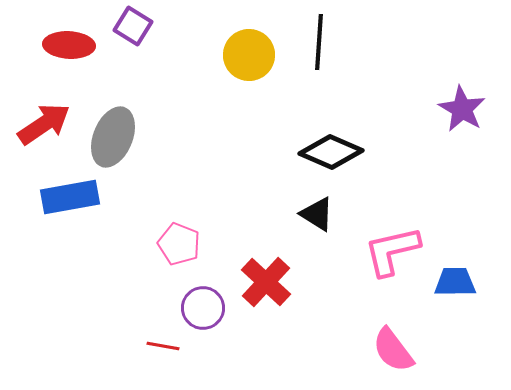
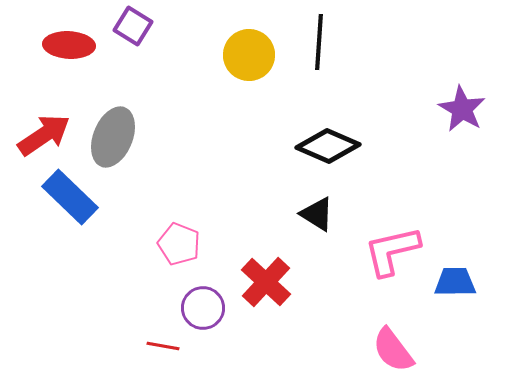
red arrow: moved 11 px down
black diamond: moved 3 px left, 6 px up
blue rectangle: rotated 54 degrees clockwise
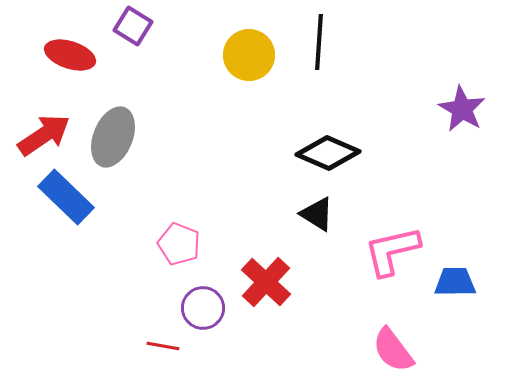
red ellipse: moved 1 px right, 10 px down; rotated 15 degrees clockwise
black diamond: moved 7 px down
blue rectangle: moved 4 px left
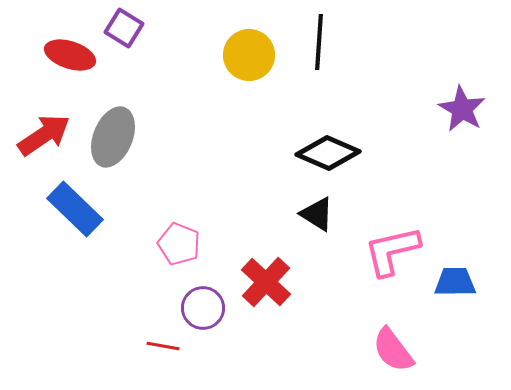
purple square: moved 9 px left, 2 px down
blue rectangle: moved 9 px right, 12 px down
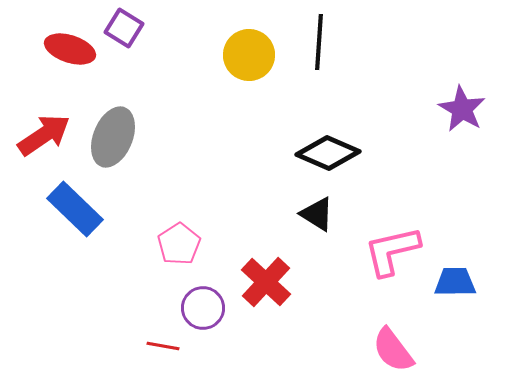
red ellipse: moved 6 px up
pink pentagon: rotated 18 degrees clockwise
